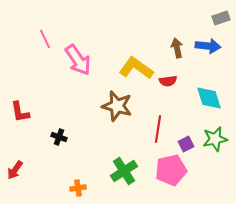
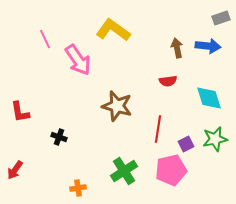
yellow L-shape: moved 23 px left, 38 px up
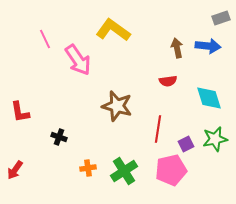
orange cross: moved 10 px right, 20 px up
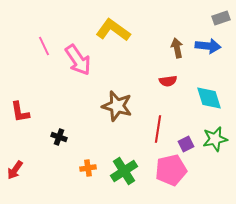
pink line: moved 1 px left, 7 px down
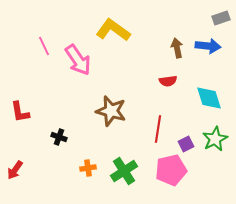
brown star: moved 6 px left, 5 px down
green star: rotated 15 degrees counterclockwise
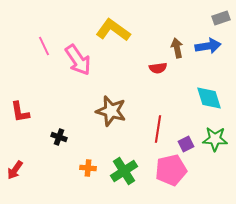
blue arrow: rotated 15 degrees counterclockwise
red semicircle: moved 10 px left, 13 px up
green star: rotated 30 degrees clockwise
orange cross: rotated 14 degrees clockwise
